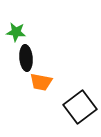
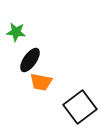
black ellipse: moved 4 px right, 2 px down; rotated 40 degrees clockwise
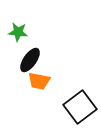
green star: moved 2 px right
orange trapezoid: moved 2 px left, 1 px up
